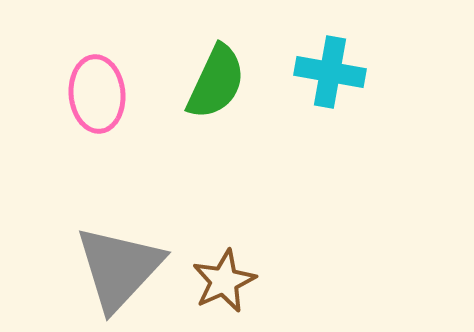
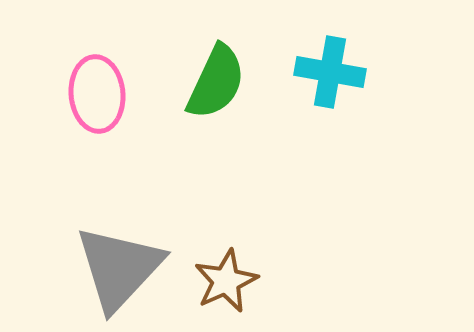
brown star: moved 2 px right
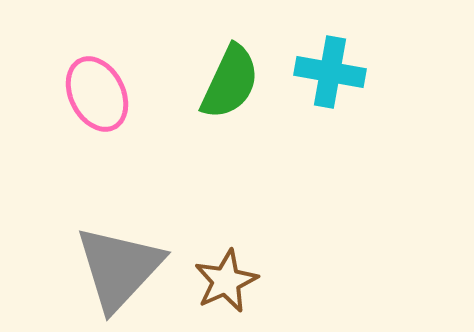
green semicircle: moved 14 px right
pink ellipse: rotated 22 degrees counterclockwise
